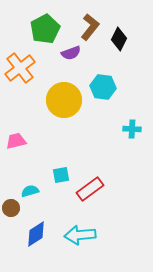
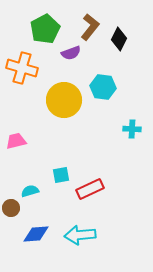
orange cross: moved 2 px right; rotated 36 degrees counterclockwise
red rectangle: rotated 12 degrees clockwise
blue diamond: rotated 28 degrees clockwise
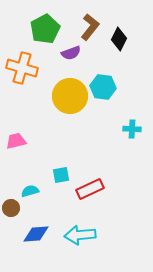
yellow circle: moved 6 px right, 4 px up
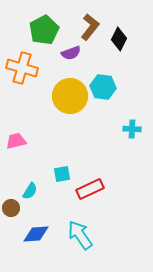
green pentagon: moved 1 px left, 1 px down
cyan square: moved 1 px right, 1 px up
cyan semicircle: rotated 138 degrees clockwise
cyan arrow: rotated 60 degrees clockwise
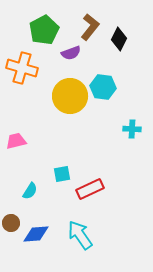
brown circle: moved 15 px down
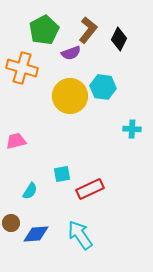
brown L-shape: moved 2 px left, 3 px down
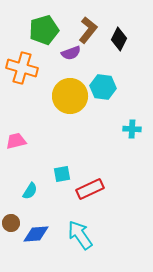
green pentagon: rotated 12 degrees clockwise
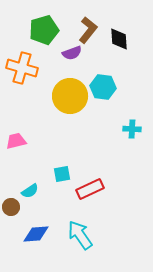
black diamond: rotated 30 degrees counterclockwise
purple semicircle: moved 1 px right
cyan semicircle: rotated 24 degrees clockwise
brown circle: moved 16 px up
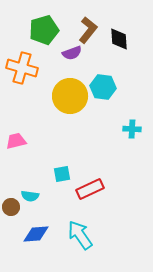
cyan semicircle: moved 5 px down; rotated 42 degrees clockwise
